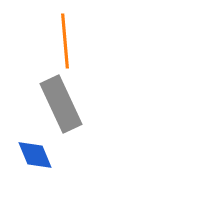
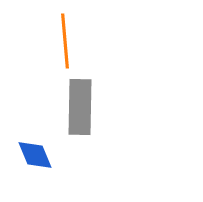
gray rectangle: moved 19 px right, 3 px down; rotated 26 degrees clockwise
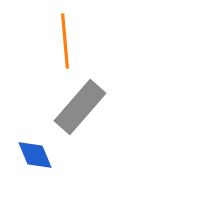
gray rectangle: rotated 40 degrees clockwise
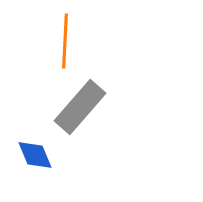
orange line: rotated 8 degrees clockwise
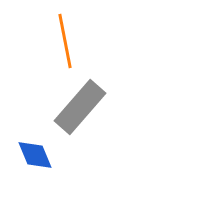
orange line: rotated 14 degrees counterclockwise
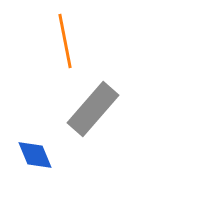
gray rectangle: moved 13 px right, 2 px down
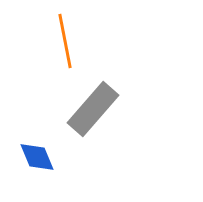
blue diamond: moved 2 px right, 2 px down
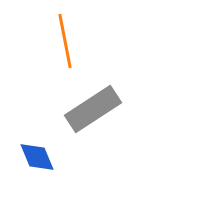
gray rectangle: rotated 16 degrees clockwise
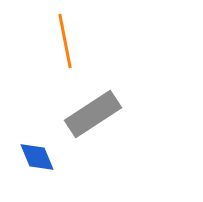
gray rectangle: moved 5 px down
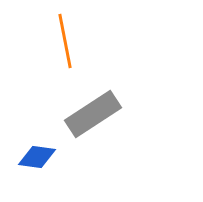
blue diamond: rotated 60 degrees counterclockwise
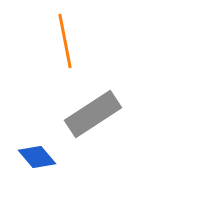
blue diamond: rotated 42 degrees clockwise
